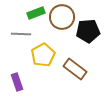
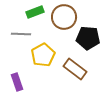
green rectangle: moved 1 px left, 1 px up
brown circle: moved 2 px right
black pentagon: moved 7 px down; rotated 10 degrees clockwise
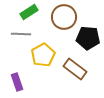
green rectangle: moved 6 px left; rotated 12 degrees counterclockwise
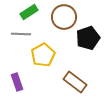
black pentagon: rotated 25 degrees counterclockwise
brown rectangle: moved 13 px down
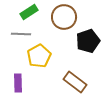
black pentagon: moved 3 px down
yellow pentagon: moved 4 px left, 1 px down
purple rectangle: moved 1 px right, 1 px down; rotated 18 degrees clockwise
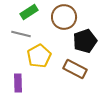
gray line: rotated 12 degrees clockwise
black pentagon: moved 3 px left
brown rectangle: moved 13 px up; rotated 10 degrees counterclockwise
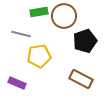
green rectangle: moved 10 px right; rotated 24 degrees clockwise
brown circle: moved 1 px up
yellow pentagon: rotated 20 degrees clockwise
brown rectangle: moved 6 px right, 10 px down
purple rectangle: moved 1 px left; rotated 66 degrees counterclockwise
